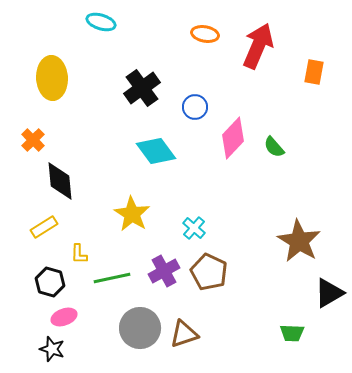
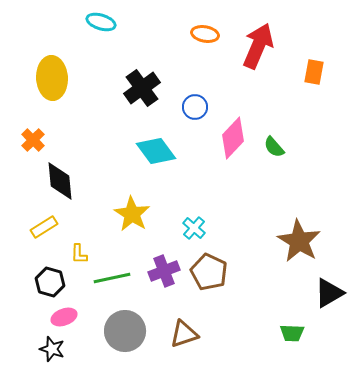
purple cross: rotated 8 degrees clockwise
gray circle: moved 15 px left, 3 px down
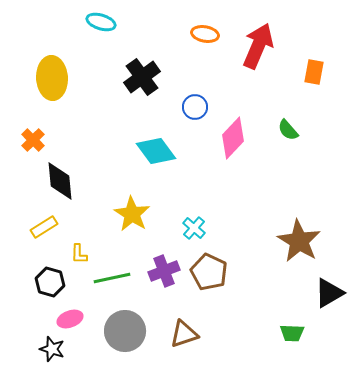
black cross: moved 11 px up
green semicircle: moved 14 px right, 17 px up
pink ellipse: moved 6 px right, 2 px down
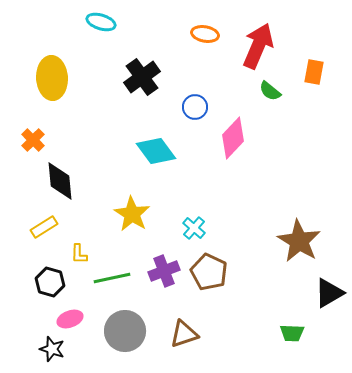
green semicircle: moved 18 px left, 39 px up; rotated 10 degrees counterclockwise
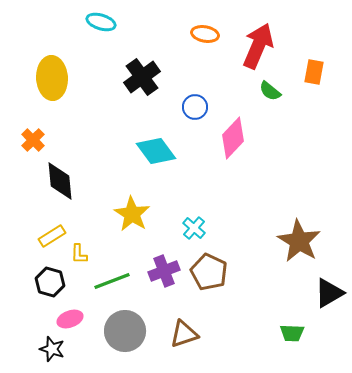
yellow rectangle: moved 8 px right, 9 px down
green line: moved 3 px down; rotated 9 degrees counterclockwise
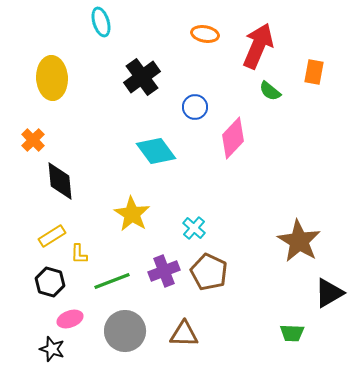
cyan ellipse: rotated 56 degrees clockwise
brown triangle: rotated 20 degrees clockwise
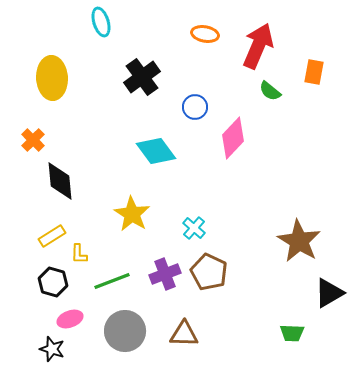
purple cross: moved 1 px right, 3 px down
black hexagon: moved 3 px right
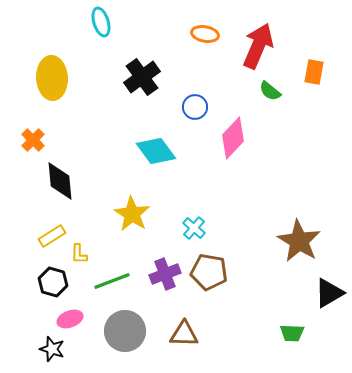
brown pentagon: rotated 15 degrees counterclockwise
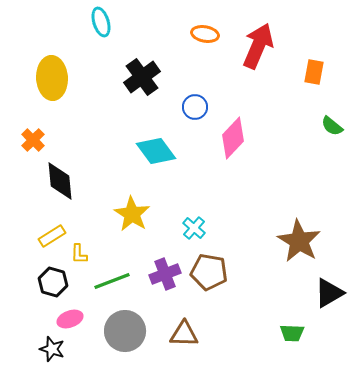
green semicircle: moved 62 px right, 35 px down
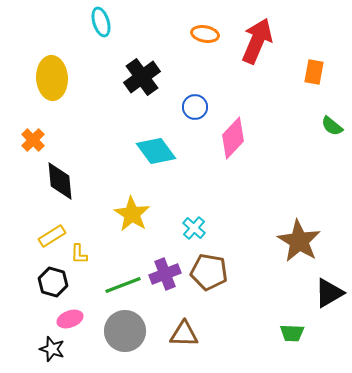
red arrow: moved 1 px left, 5 px up
green line: moved 11 px right, 4 px down
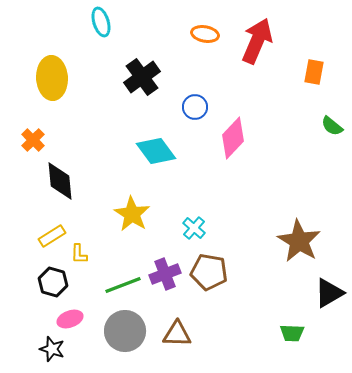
brown triangle: moved 7 px left
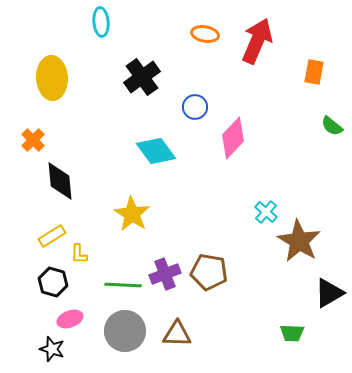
cyan ellipse: rotated 12 degrees clockwise
cyan cross: moved 72 px right, 16 px up
green line: rotated 24 degrees clockwise
